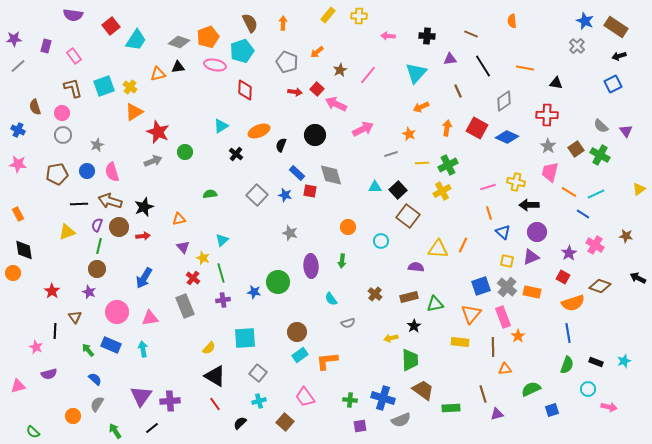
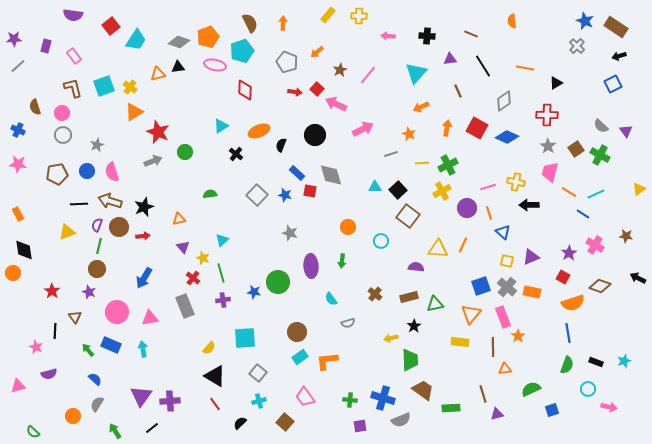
black triangle at (556, 83): rotated 40 degrees counterclockwise
purple circle at (537, 232): moved 70 px left, 24 px up
cyan rectangle at (300, 355): moved 2 px down
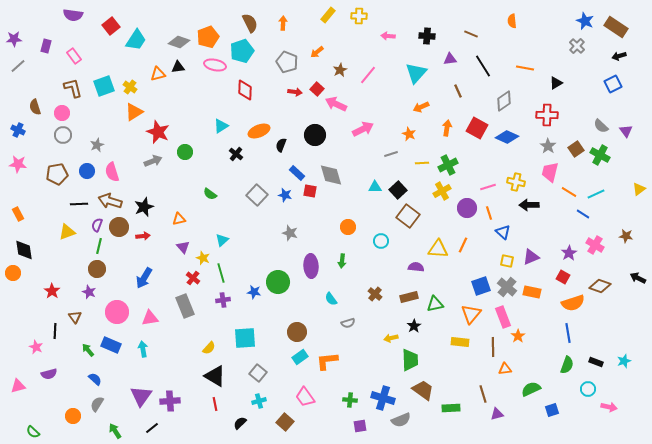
green semicircle at (210, 194): rotated 136 degrees counterclockwise
red line at (215, 404): rotated 24 degrees clockwise
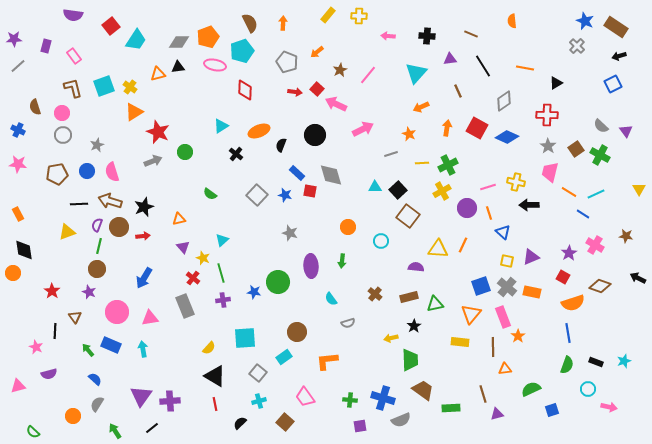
gray diamond at (179, 42): rotated 20 degrees counterclockwise
yellow triangle at (639, 189): rotated 24 degrees counterclockwise
cyan rectangle at (300, 357): moved 16 px left
